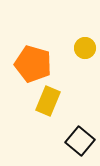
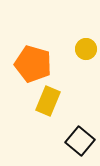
yellow circle: moved 1 px right, 1 px down
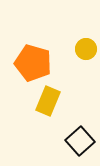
orange pentagon: moved 1 px up
black square: rotated 8 degrees clockwise
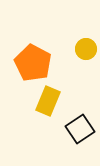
orange pentagon: rotated 12 degrees clockwise
black square: moved 12 px up; rotated 8 degrees clockwise
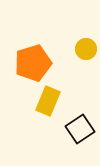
orange pentagon: rotated 27 degrees clockwise
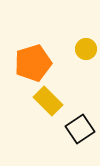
yellow rectangle: rotated 68 degrees counterclockwise
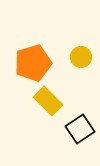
yellow circle: moved 5 px left, 8 px down
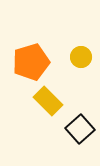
orange pentagon: moved 2 px left, 1 px up
black square: rotated 8 degrees counterclockwise
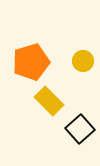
yellow circle: moved 2 px right, 4 px down
yellow rectangle: moved 1 px right
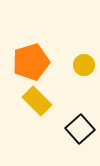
yellow circle: moved 1 px right, 4 px down
yellow rectangle: moved 12 px left
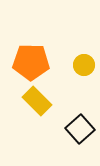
orange pentagon: rotated 18 degrees clockwise
